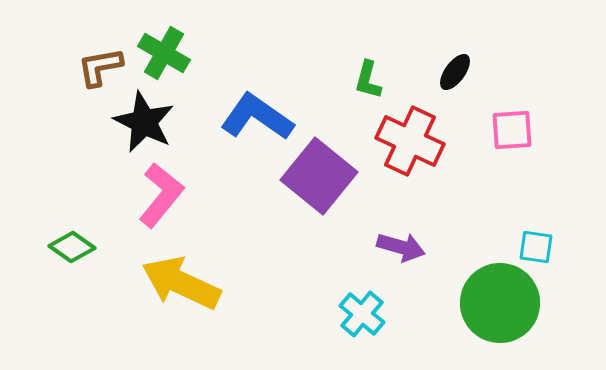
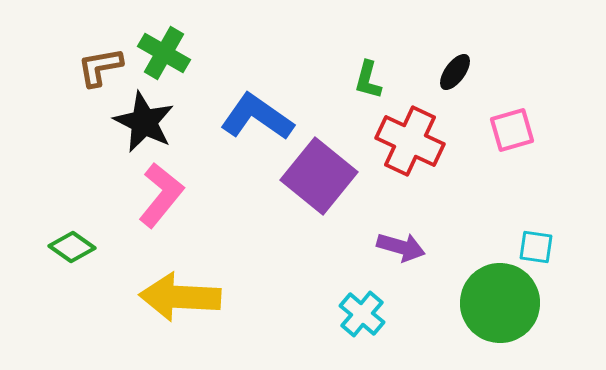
pink square: rotated 12 degrees counterclockwise
yellow arrow: moved 1 px left, 14 px down; rotated 22 degrees counterclockwise
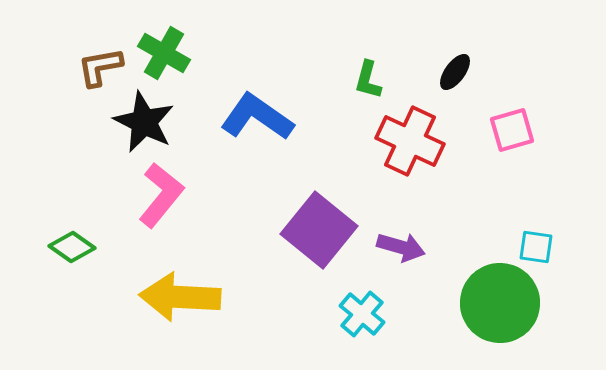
purple square: moved 54 px down
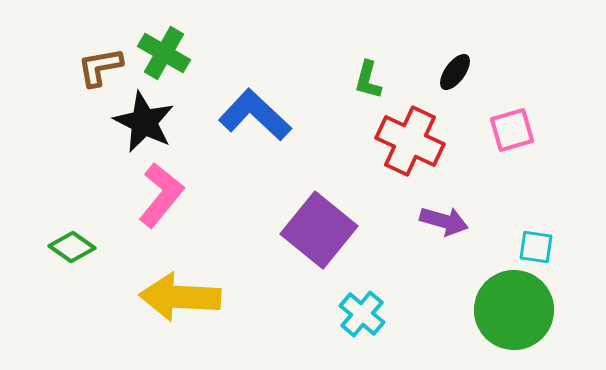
blue L-shape: moved 2 px left, 2 px up; rotated 8 degrees clockwise
purple arrow: moved 43 px right, 26 px up
green circle: moved 14 px right, 7 px down
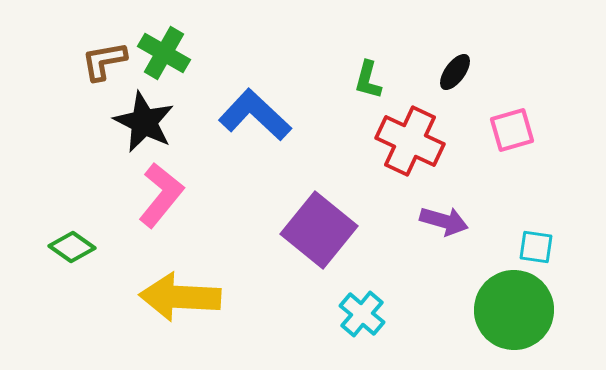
brown L-shape: moved 4 px right, 6 px up
